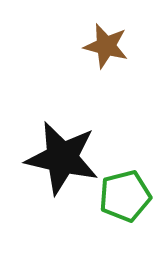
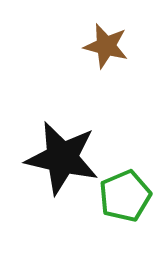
green pentagon: rotated 9 degrees counterclockwise
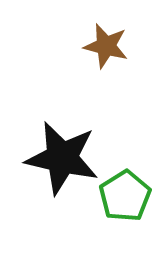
green pentagon: rotated 9 degrees counterclockwise
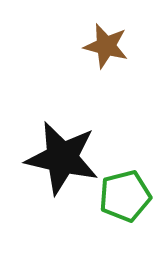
green pentagon: rotated 18 degrees clockwise
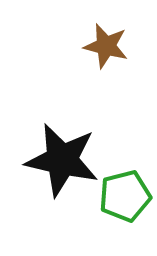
black star: moved 2 px down
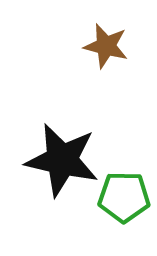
green pentagon: moved 1 px left, 1 px down; rotated 15 degrees clockwise
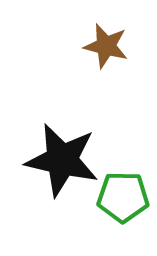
green pentagon: moved 1 px left
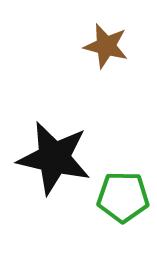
black star: moved 8 px left, 2 px up
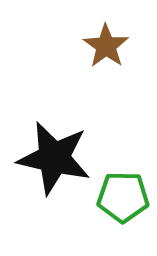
brown star: rotated 21 degrees clockwise
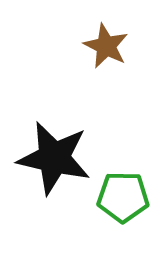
brown star: rotated 9 degrees counterclockwise
